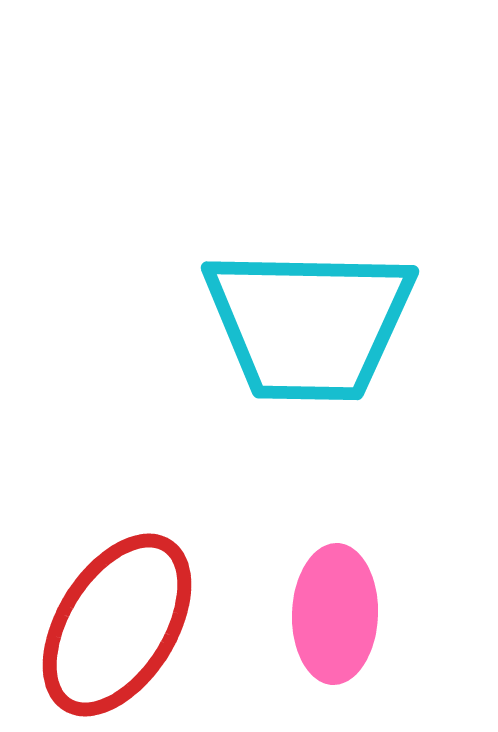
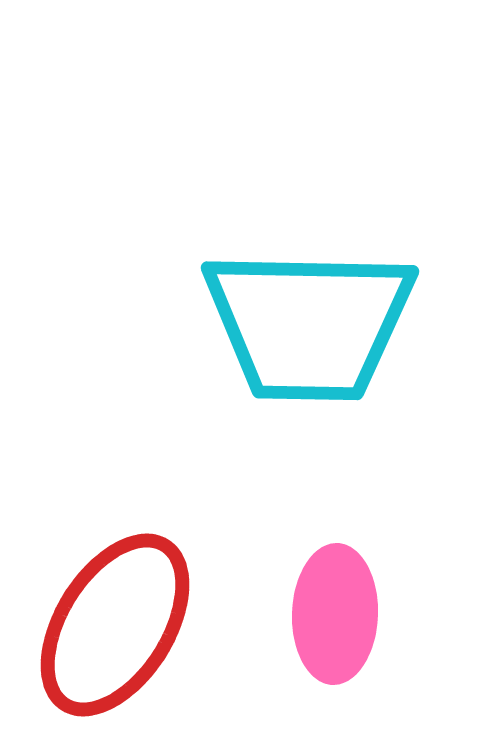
red ellipse: moved 2 px left
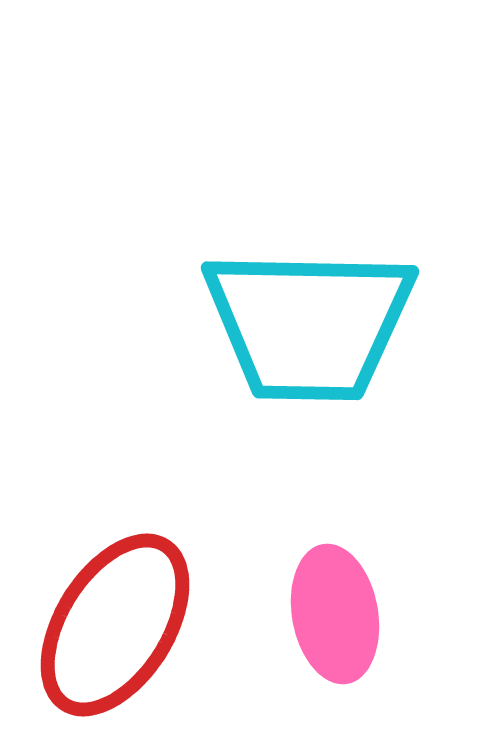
pink ellipse: rotated 12 degrees counterclockwise
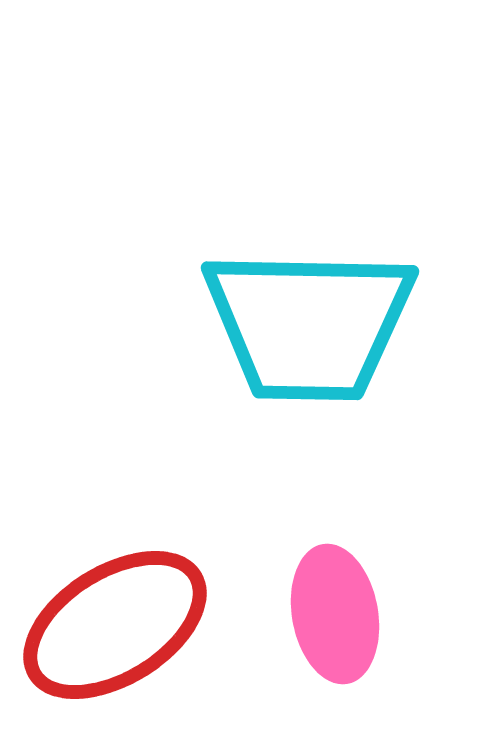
red ellipse: rotated 26 degrees clockwise
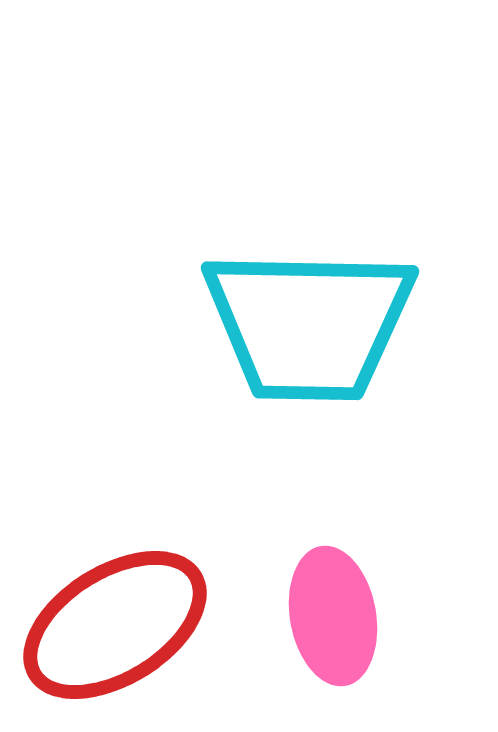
pink ellipse: moved 2 px left, 2 px down
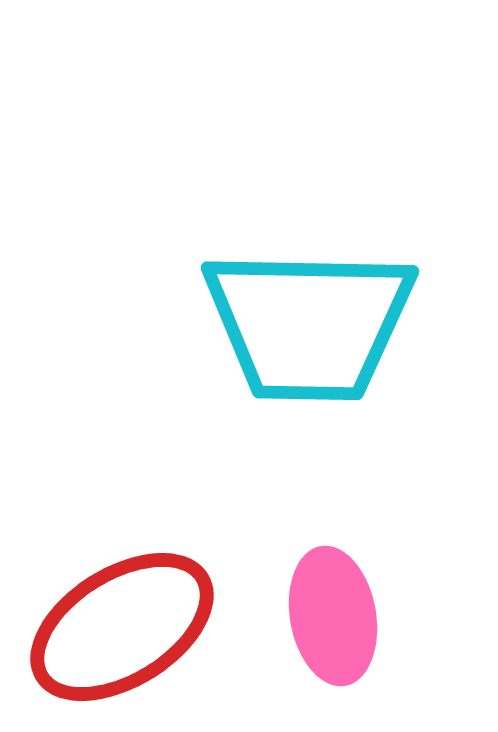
red ellipse: moved 7 px right, 2 px down
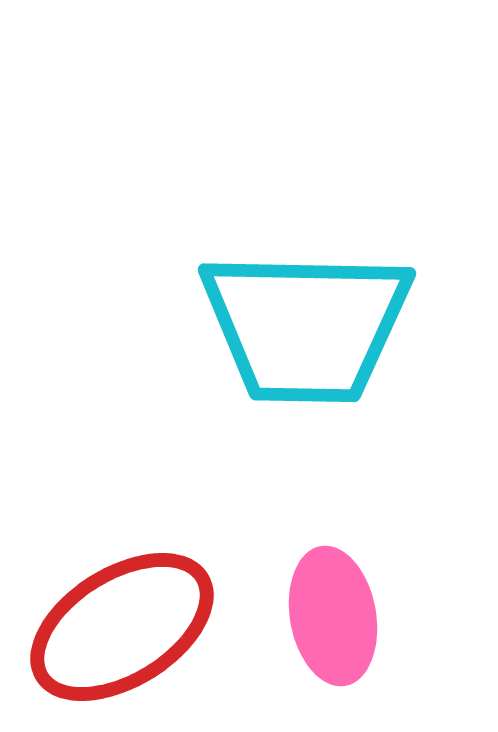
cyan trapezoid: moved 3 px left, 2 px down
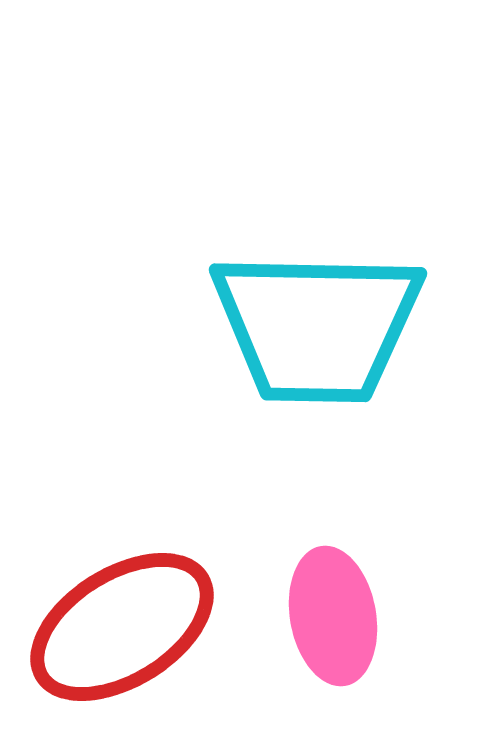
cyan trapezoid: moved 11 px right
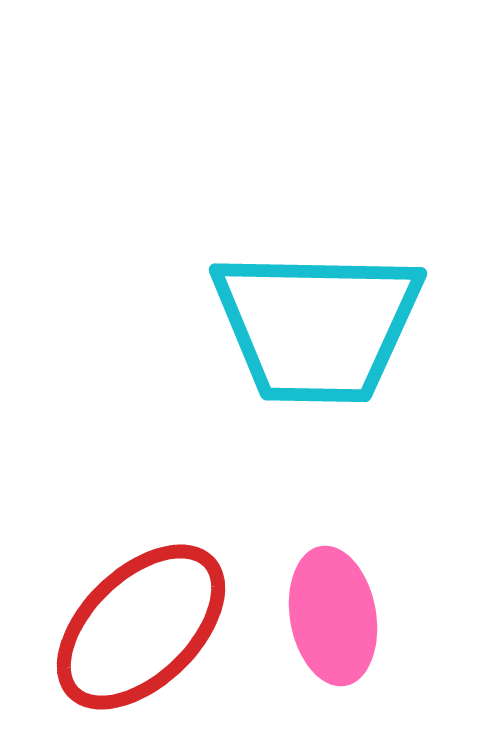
red ellipse: moved 19 px right; rotated 12 degrees counterclockwise
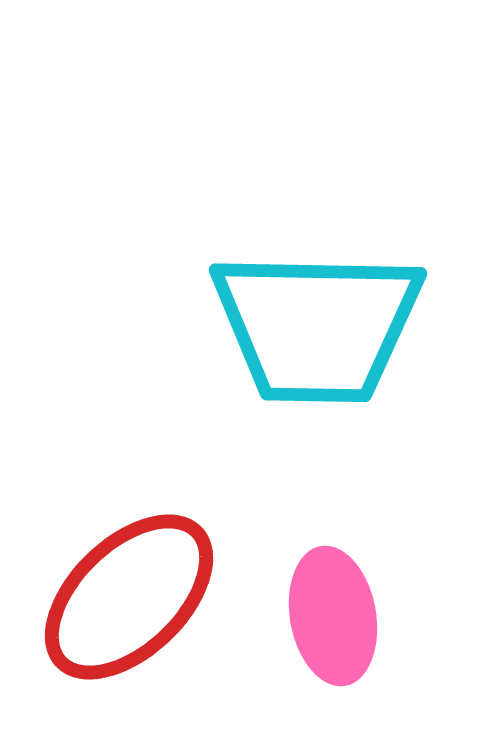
red ellipse: moved 12 px left, 30 px up
